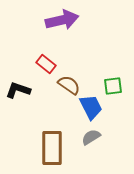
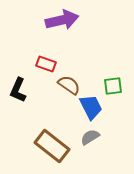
red rectangle: rotated 18 degrees counterclockwise
black L-shape: rotated 85 degrees counterclockwise
gray semicircle: moved 1 px left
brown rectangle: moved 2 px up; rotated 52 degrees counterclockwise
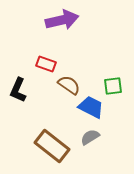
blue trapezoid: rotated 36 degrees counterclockwise
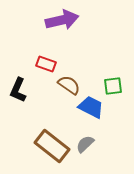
gray semicircle: moved 5 px left, 7 px down; rotated 12 degrees counterclockwise
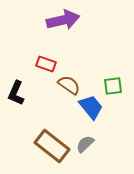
purple arrow: moved 1 px right
black L-shape: moved 2 px left, 3 px down
blue trapezoid: rotated 24 degrees clockwise
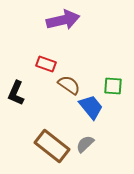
green square: rotated 12 degrees clockwise
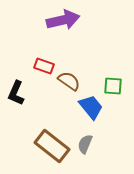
red rectangle: moved 2 px left, 2 px down
brown semicircle: moved 4 px up
gray semicircle: rotated 24 degrees counterclockwise
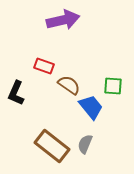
brown semicircle: moved 4 px down
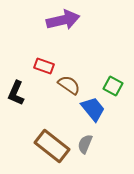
green square: rotated 24 degrees clockwise
blue trapezoid: moved 2 px right, 2 px down
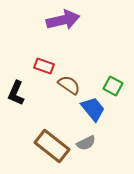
gray semicircle: moved 1 px right, 1 px up; rotated 138 degrees counterclockwise
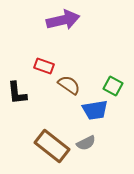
black L-shape: moved 1 px right; rotated 30 degrees counterclockwise
blue trapezoid: moved 2 px right, 1 px down; rotated 120 degrees clockwise
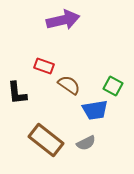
brown rectangle: moved 6 px left, 6 px up
